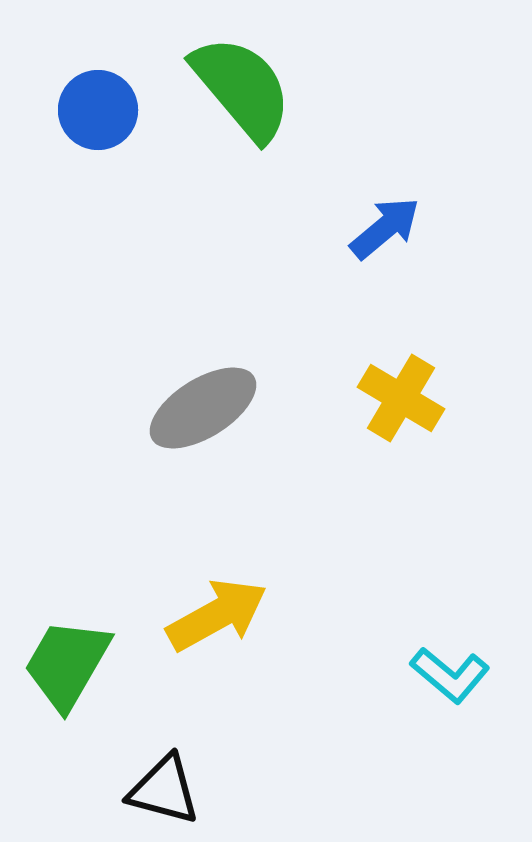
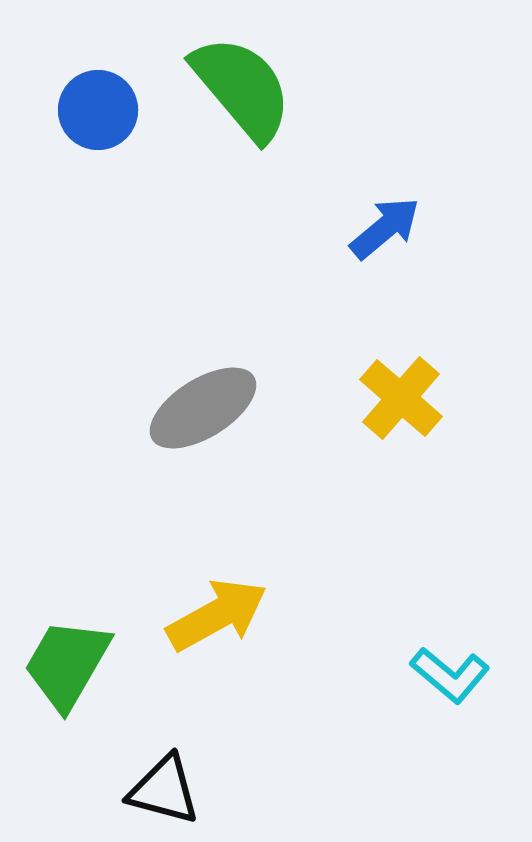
yellow cross: rotated 10 degrees clockwise
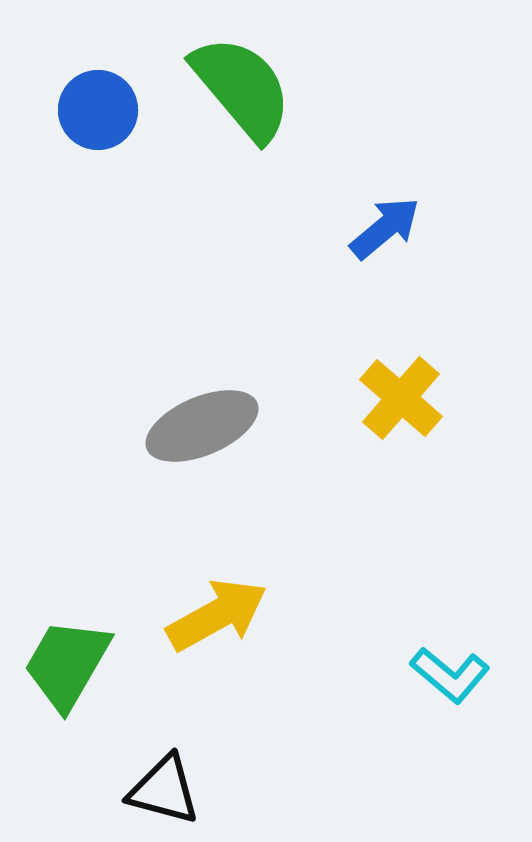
gray ellipse: moved 1 px left, 18 px down; rotated 9 degrees clockwise
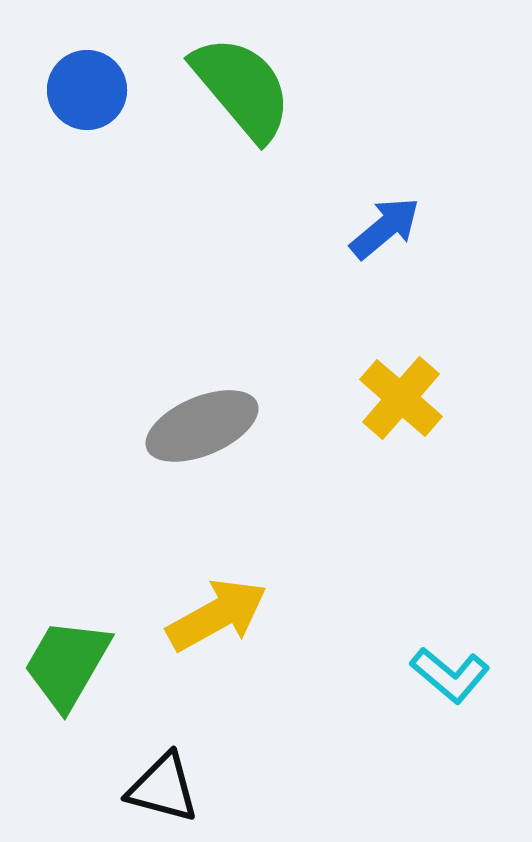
blue circle: moved 11 px left, 20 px up
black triangle: moved 1 px left, 2 px up
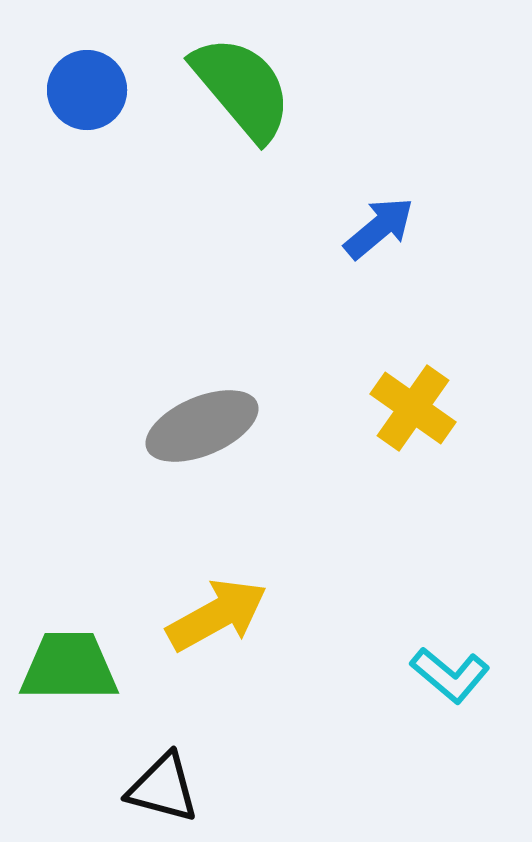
blue arrow: moved 6 px left
yellow cross: moved 12 px right, 10 px down; rotated 6 degrees counterclockwise
green trapezoid: moved 2 px right, 3 px down; rotated 60 degrees clockwise
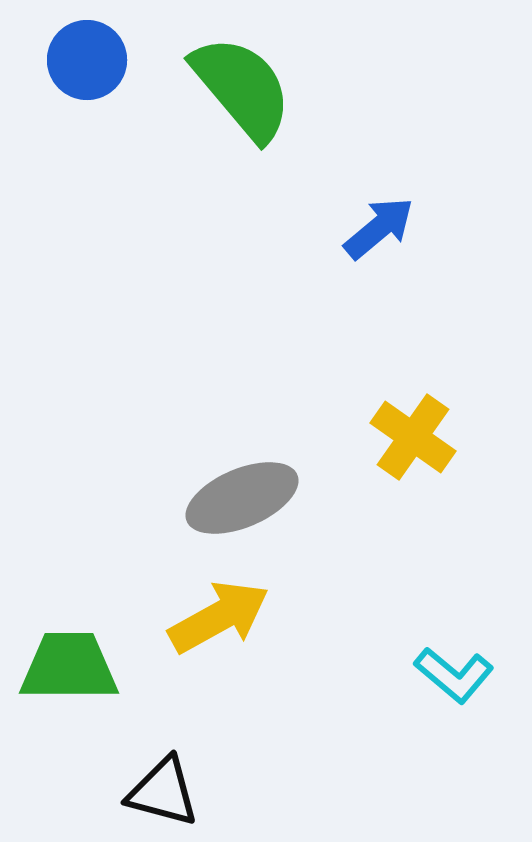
blue circle: moved 30 px up
yellow cross: moved 29 px down
gray ellipse: moved 40 px right, 72 px down
yellow arrow: moved 2 px right, 2 px down
cyan L-shape: moved 4 px right
black triangle: moved 4 px down
